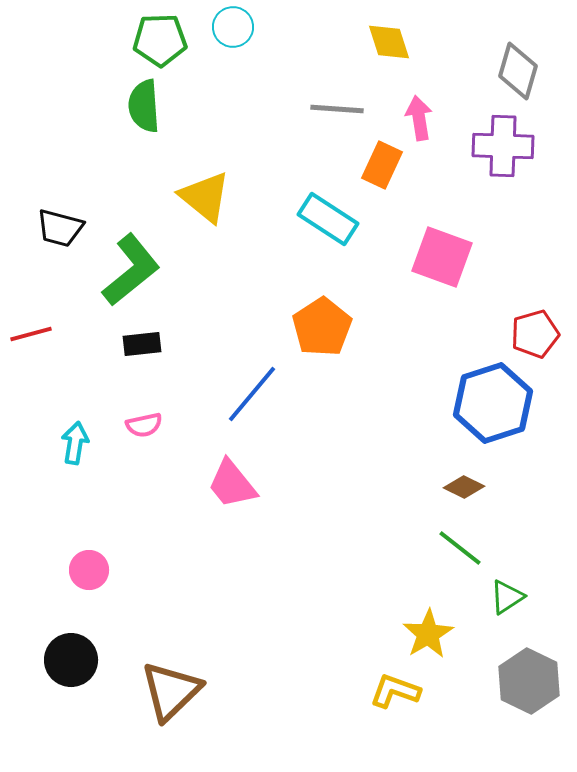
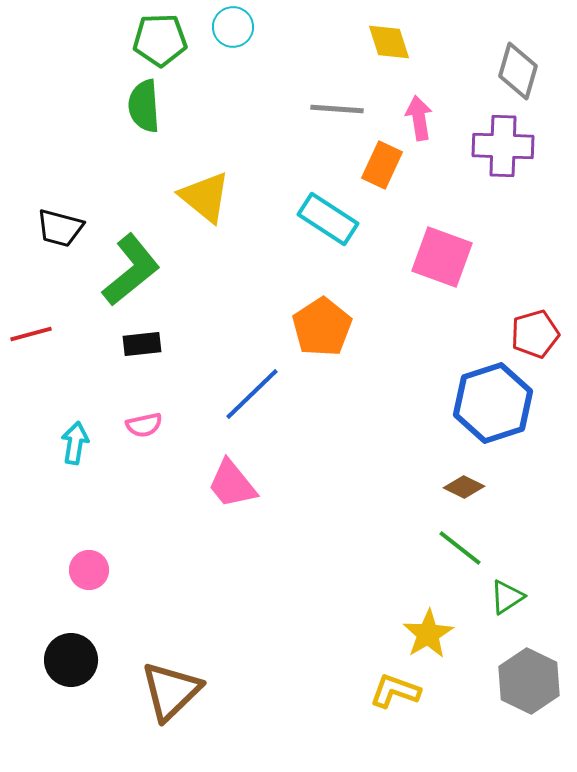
blue line: rotated 6 degrees clockwise
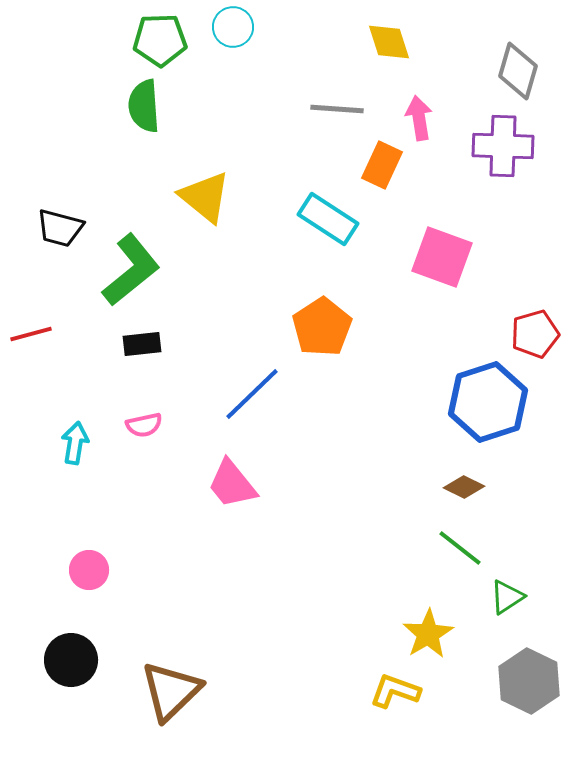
blue hexagon: moved 5 px left, 1 px up
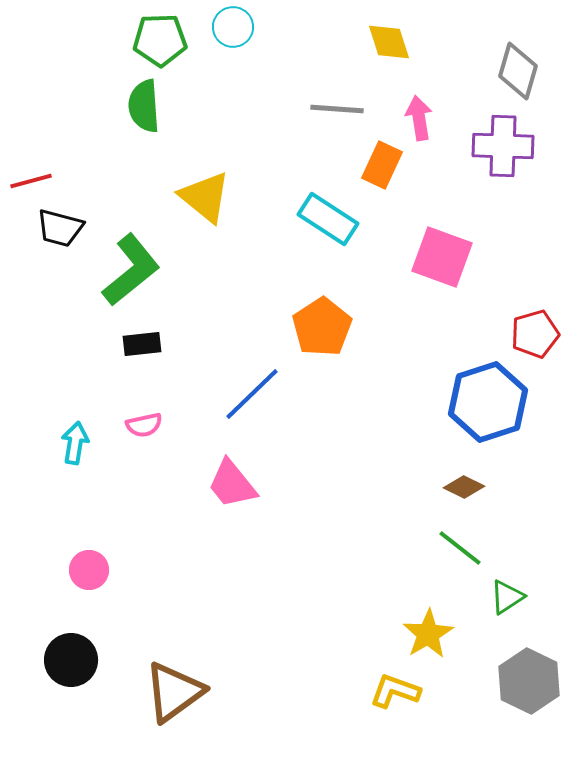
red line: moved 153 px up
brown triangle: moved 3 px right, 1 px down; rotated 8 degrees clockwise
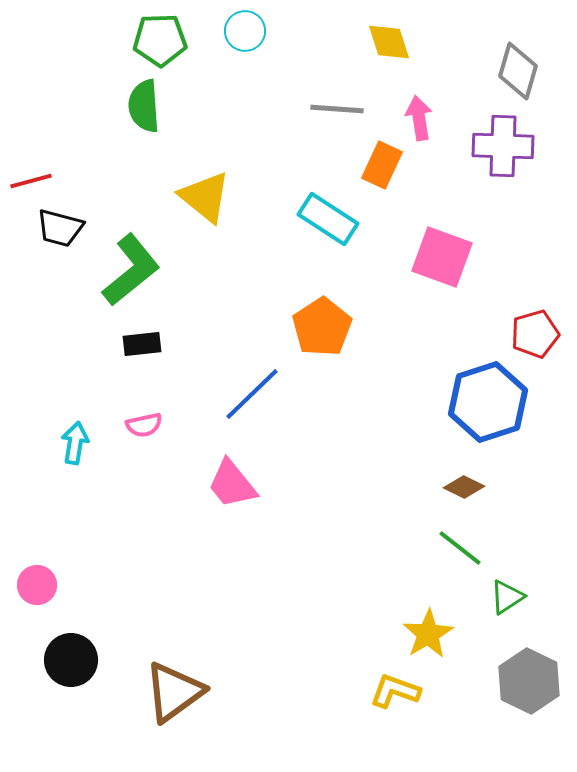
cyan circle: moved 12 px right, 4 px down
pink circle: moved 52 px left, 15 px down
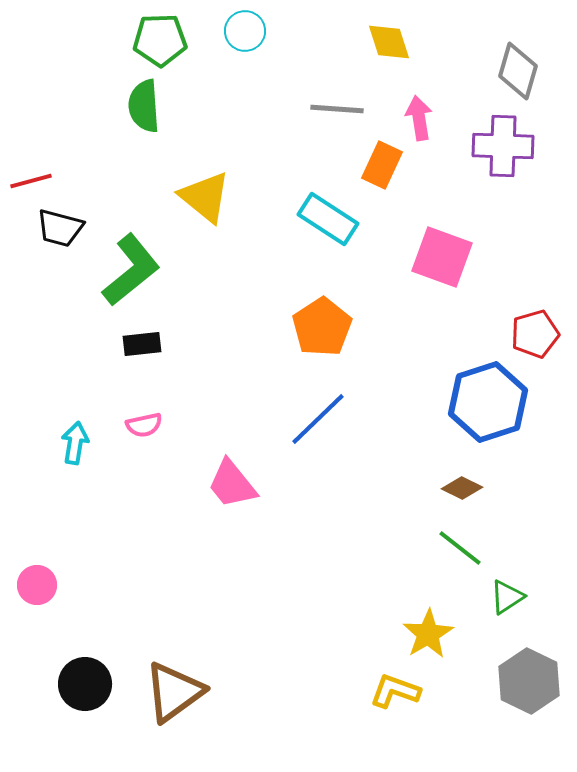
blue line: moved 66 px right, 25 px down
brown diamond: moved 2 px left, 1 px down
black circle: moved 14 px right, 24 px down
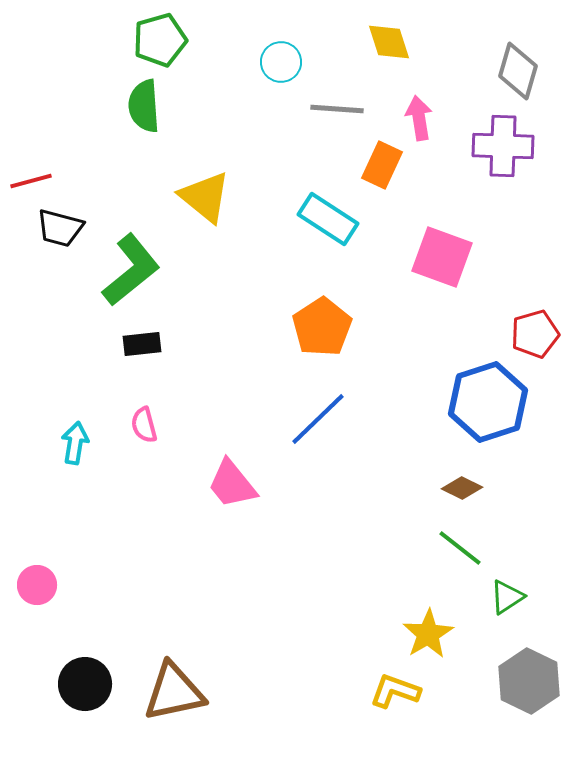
cyan circle: moved 36 px right, 31 px down
green pentagon: rotated 14 degrees counterclockwise
pink semicircle: rotated 87 degrees clockwise
brown triangle: rotated 24 degrees clockwise
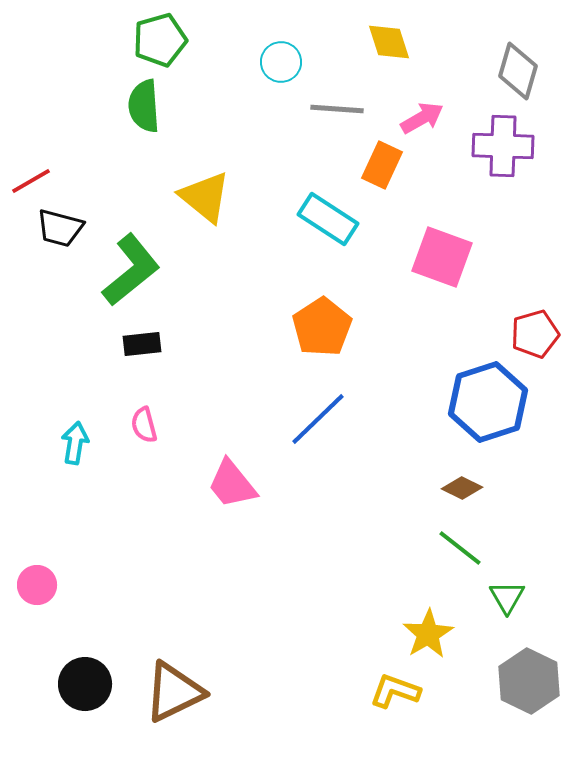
pink arrow: moved 3 px right; rotated 69 degrees clockwise
red line: rotated 15 degrees counterclockwise
green triangle: rotated 27 degrees counterclockwise
brown triangle: rotated 14 degrees counterclockwise
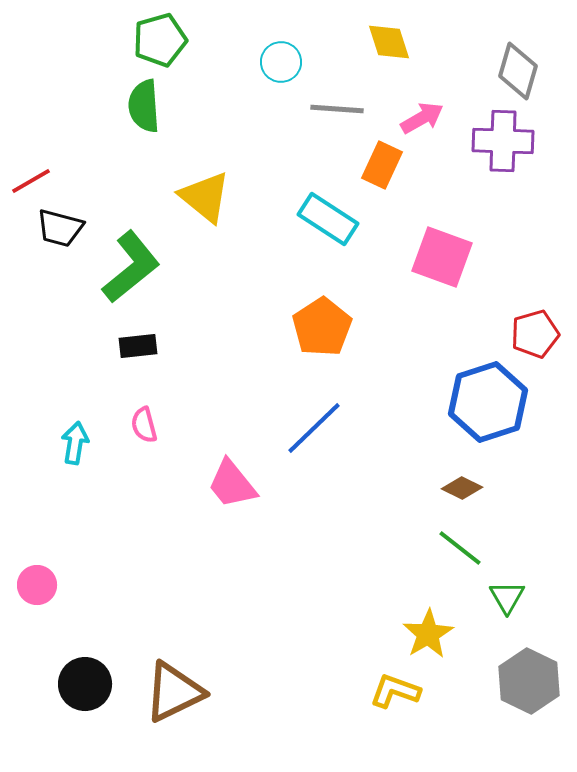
purple cross: moved 5 px up
green L-shape: moved 3 px up
black rectangle: moved 4 px left, 2 px down
blue line: moved 4 px left, 9 px down
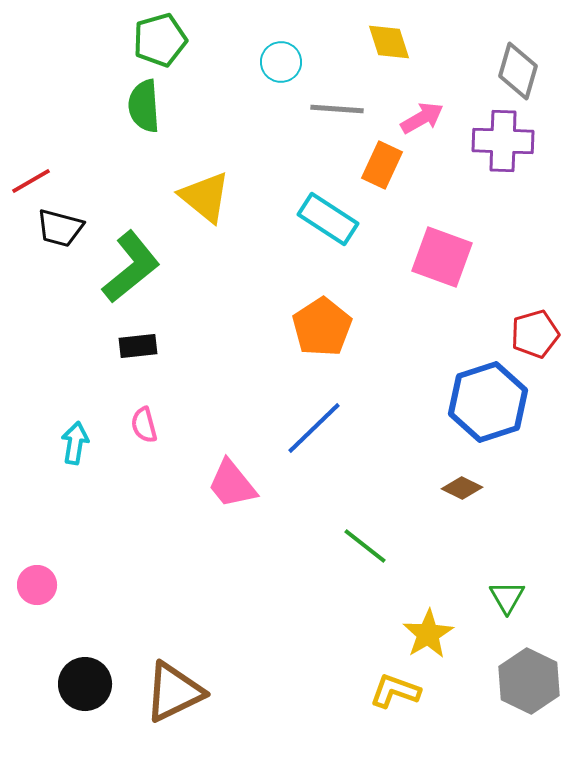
green line: moved 95 px left, 2 px up
